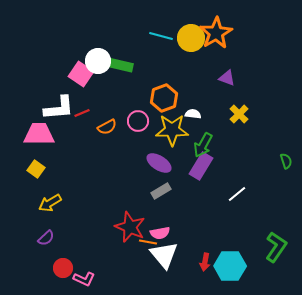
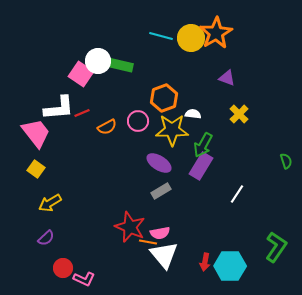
pink trapezoid: moved 3 px left, 1 px up; rotated 52 degrees clockwise
white line: rotated 18 degrees counterclockwise
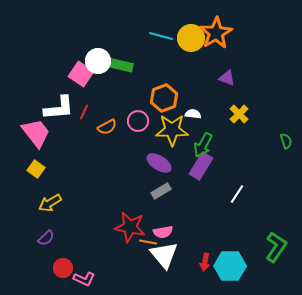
red line: moved 2 px right, 1 px up; rotated 42 degrees counterclockwise
green semicircle: moved 20 px up
red star: rotated 12 degrees counterclockwise
pink semicircle: moved 3 px right, 1 px up
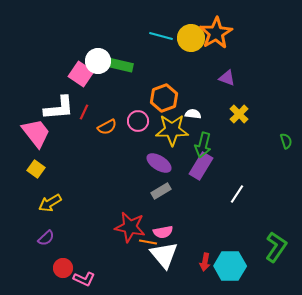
green arrow: rotated 15 degrees counterclockwise
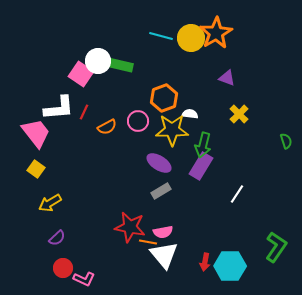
white semicircle: moved 3 px left
purple semicircle: moved 11 px right
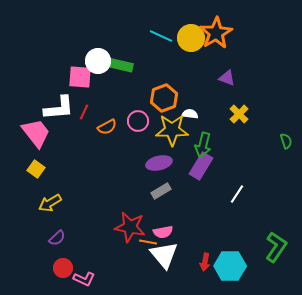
cyan line: rotated 10 degrees clockwise
pink square: moved 1 px left, 3 px down; rotated 30 degrees counterclockwise
purple ellipse: rotated 45 degrees counterclockwise
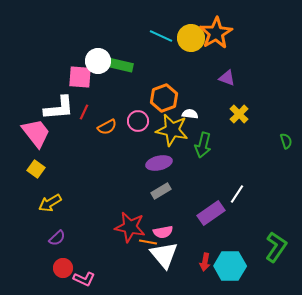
yellow star: rotated 12 degrees clockwise
purple rectangle: moved 10 px right, 47 px down; rotated 24 degrees clockwise
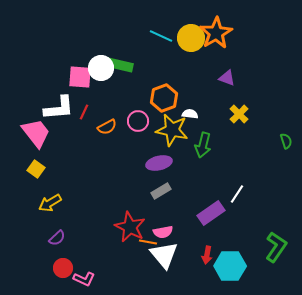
white circle: moved 3 px right, 7 px down
red star: rotated 16 degrees clockwise
red arrow: moved 2 px right, 7 px up
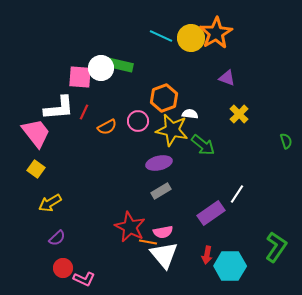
green arrow: rotated 65 degrees counterclockwise
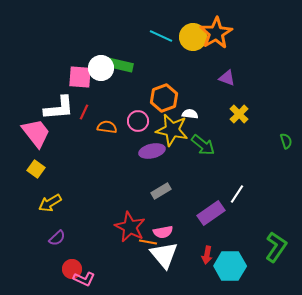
yellow circle: moved 2 px right, 1 px up
orange semicircle: rotated 144 degrees counterclockwise
purple ellipse: moved 7 px left, 12 px up
red circle: moved 9 px right, 1 px down
